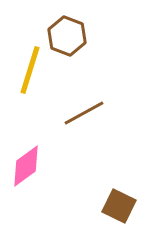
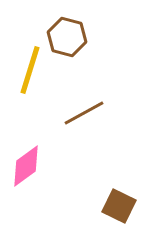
brown hexagon: moved 1 px down; rotated 6 degrees counterclockwise
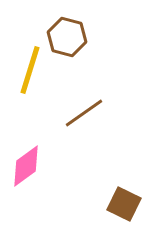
brown line: rotated 6 degrees counterclockwise
brown square: moved 5 px right, 2 px up
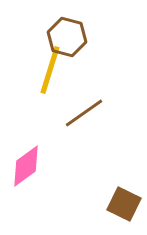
yellow line: moved 20 px right
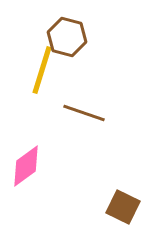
yellow line: moved 8 px left
brown line: rotated 54 degrees clockwise
brown square: moved 1 px left, 3 px down
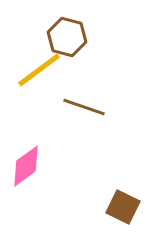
yellow line: moved 3 px left; rotated 36 degrees clockwise
brown line: moved 6 px up
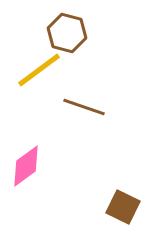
brown hexagon: moved 4 px up
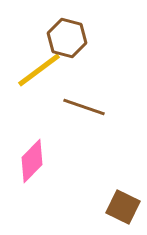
brown hexagon: moved 5 px down
pink diamond: moved 6 px right, 5 px up; rotated 9 degrees counterclockwise
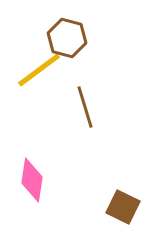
brown line: moved 1 px right; rotated 54 degrees clockwise
pink diamond: moved 19 px down; rotated 36 degrees counterclockwise
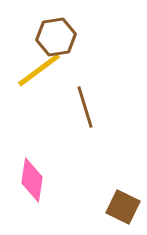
brown hexagon: moved 11 px left, 1 px up; rotated 24 degrees counterclockwise
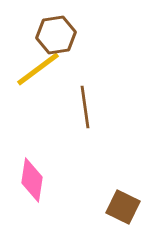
brown hexagon: moved 2 px up
yellow line: moved 1 px left, 1 px up
brown line: rotated 9 degrees clockwise
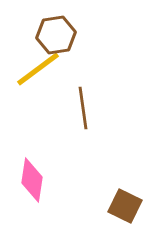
brown line: moved 2 px left, 1 px down
brown square: moved 2 px right, 1 px up
